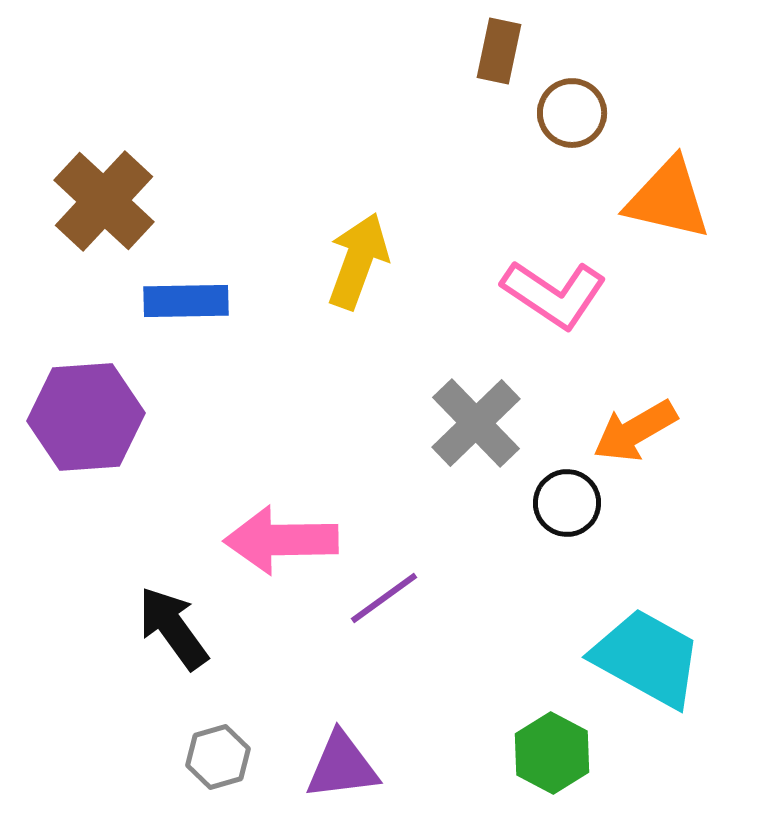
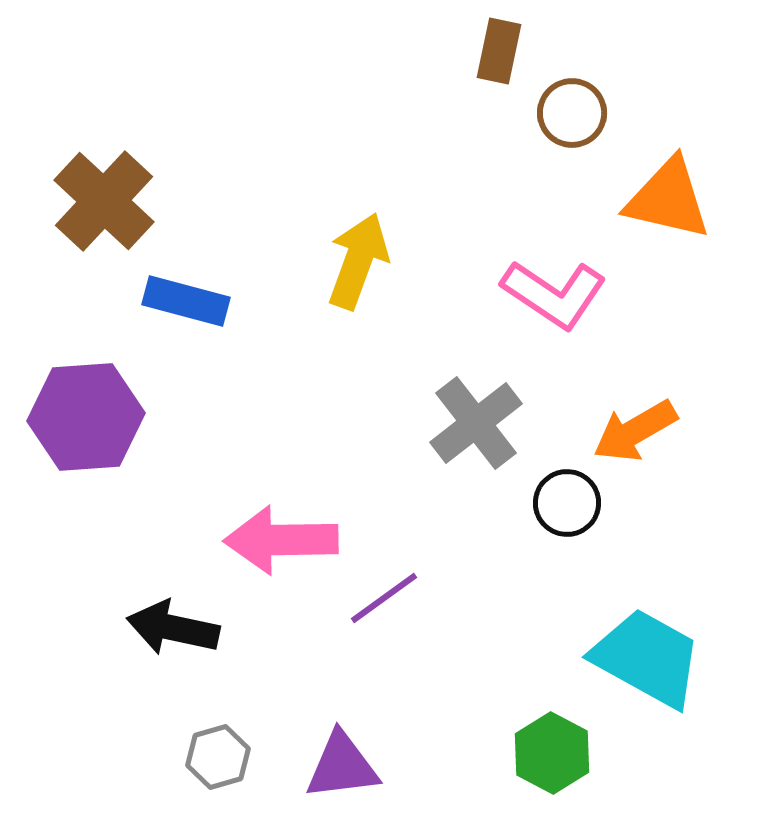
blue rectangle: rotated 16 degrees clockwise
gray cross: rotated 6 degrees clockwise
black arrow: rotated 42 degrees counterclockwise
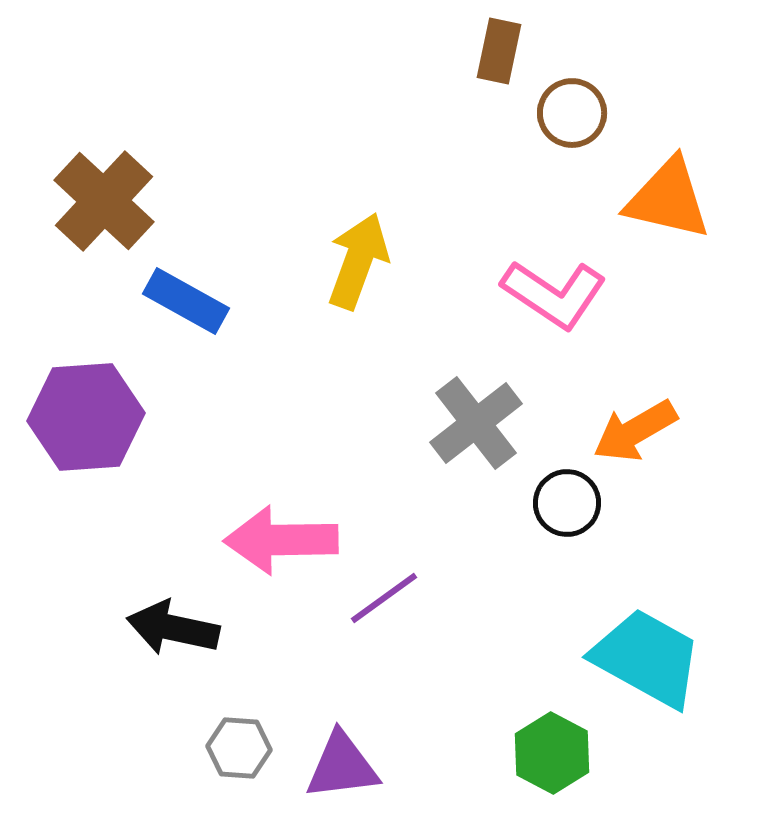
blue rectangle: rotated 14 degrees clockwise
gray hexagon: moved 21 px right, 9 px up; rotated 20 degrees clockwise
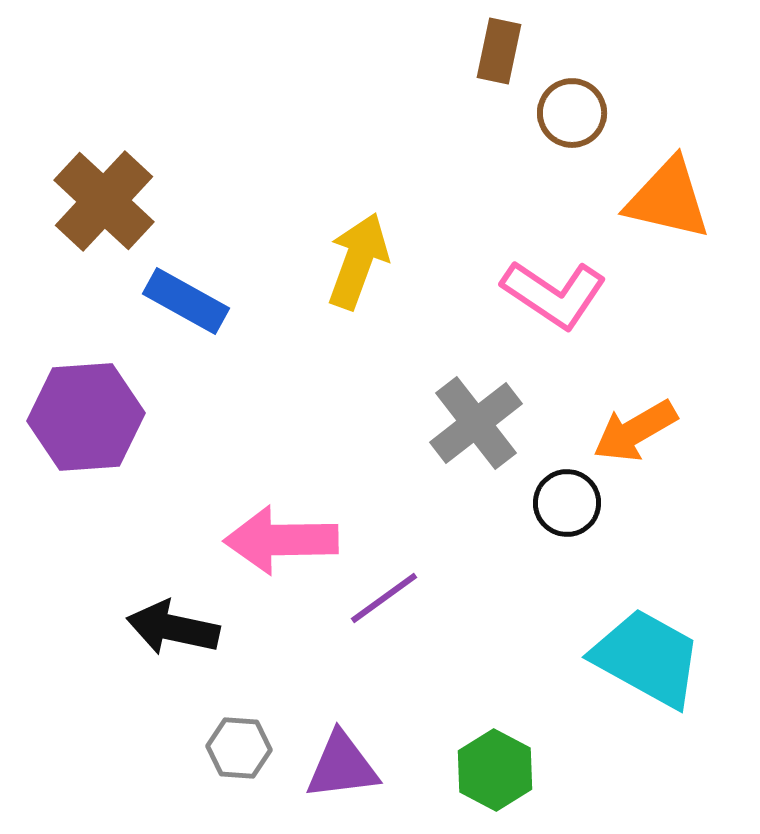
green hexagon: moved 57 px left, 17 px down
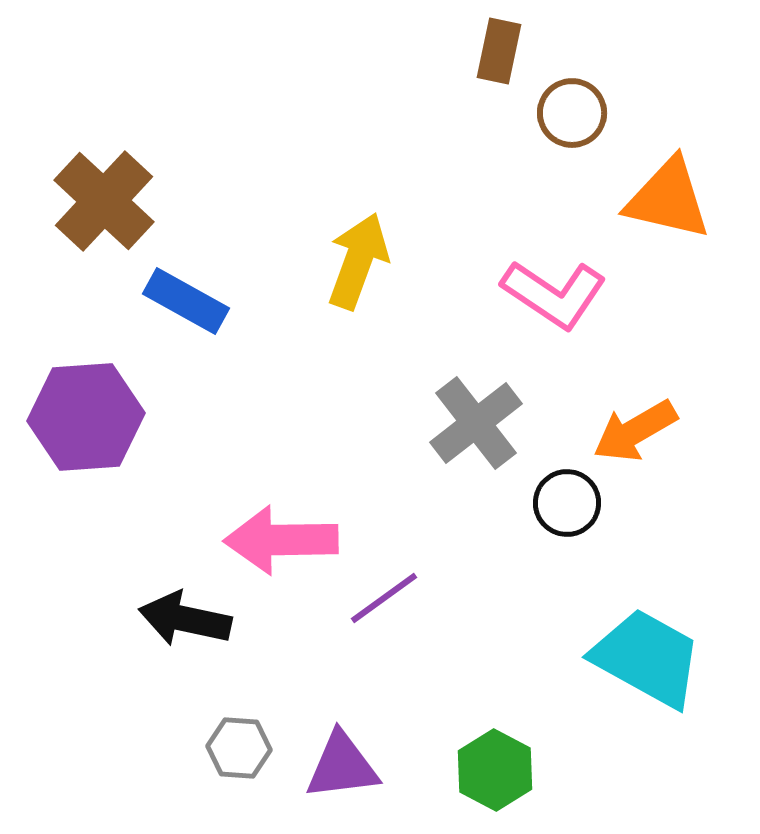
black arrow: moved 12 px right, 9 px up
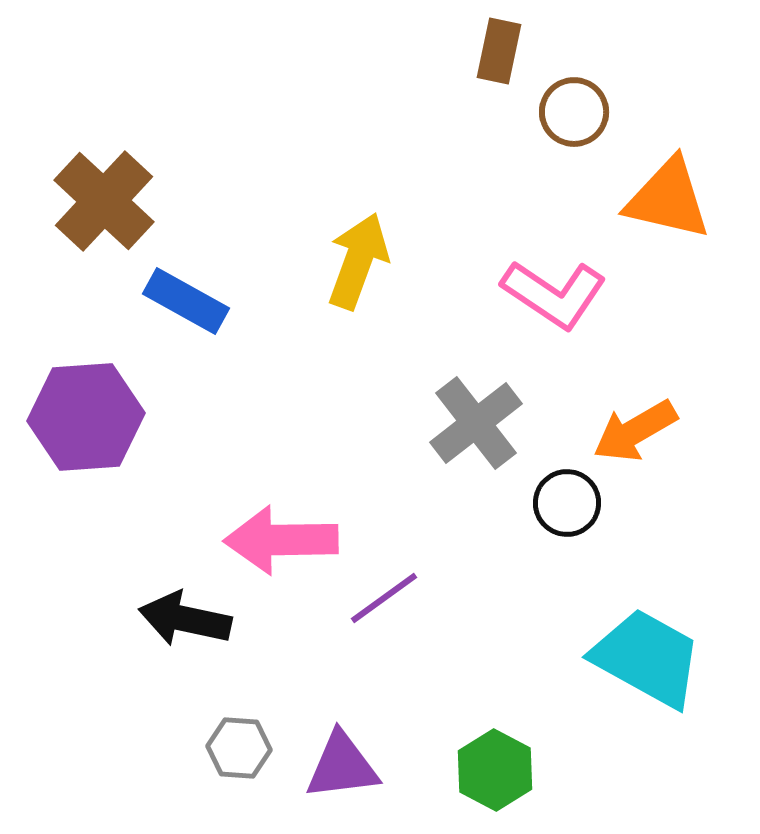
brown circle: moved 2 px right, 1 px up
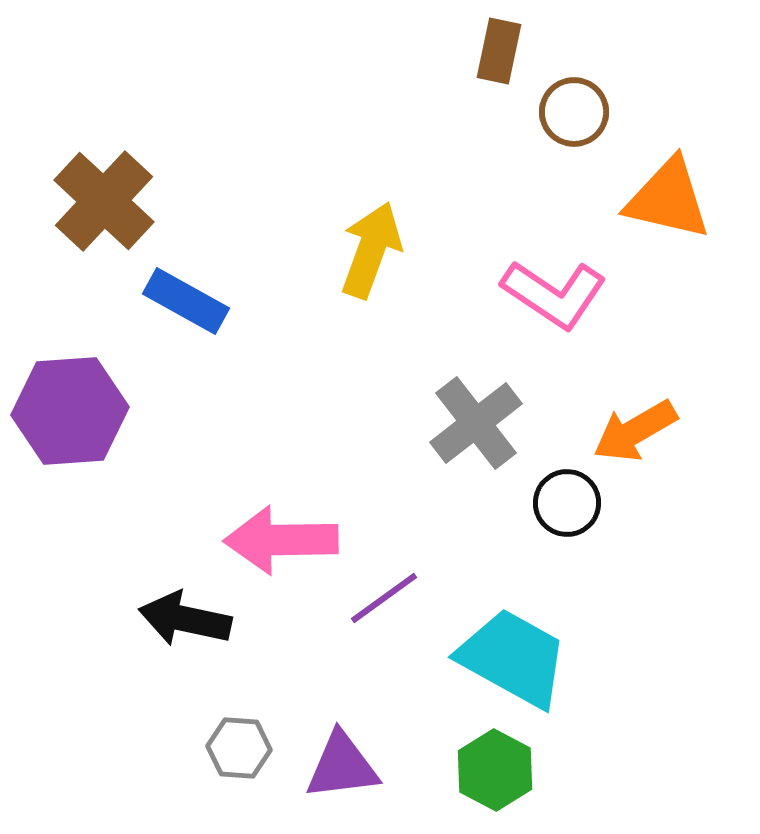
yellow arrow: moved 13 px right, 11 px up
purple hexagon: moved 16 px left, 6 px up
cyan trapezoid: moved 134 px left
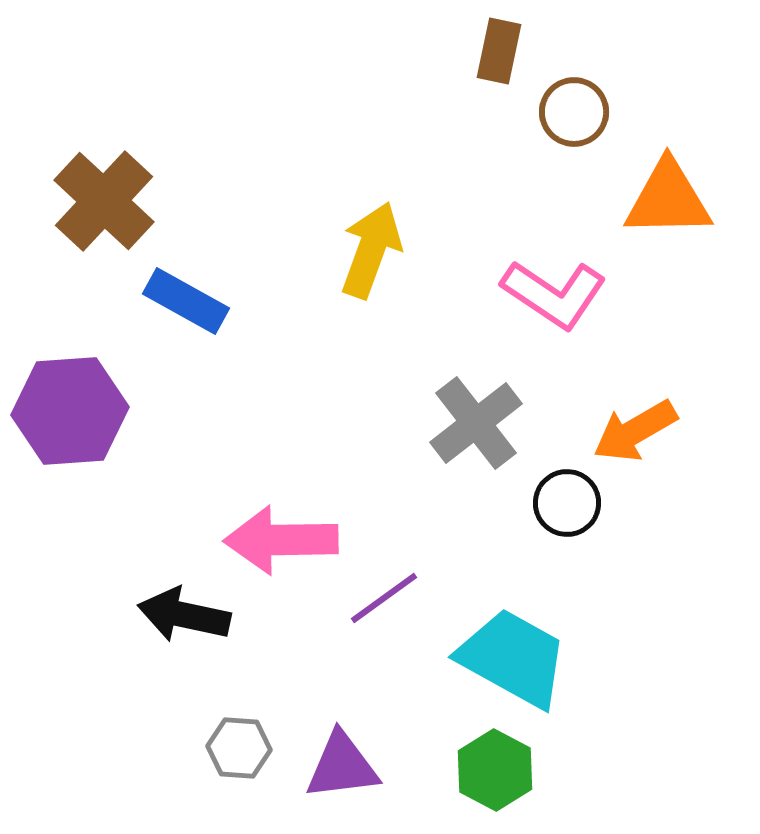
orange triangle: rotated 14 degrees counterclockwise
black arrow: moved 1 px left, 4 px up
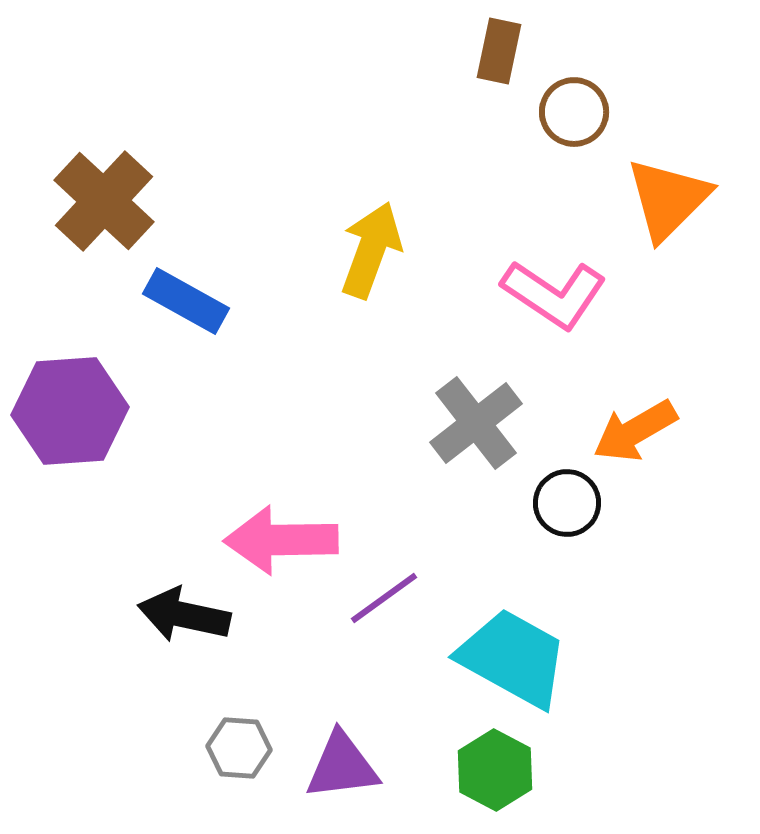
orange triangle: rotated 44 degrees counterclockwise
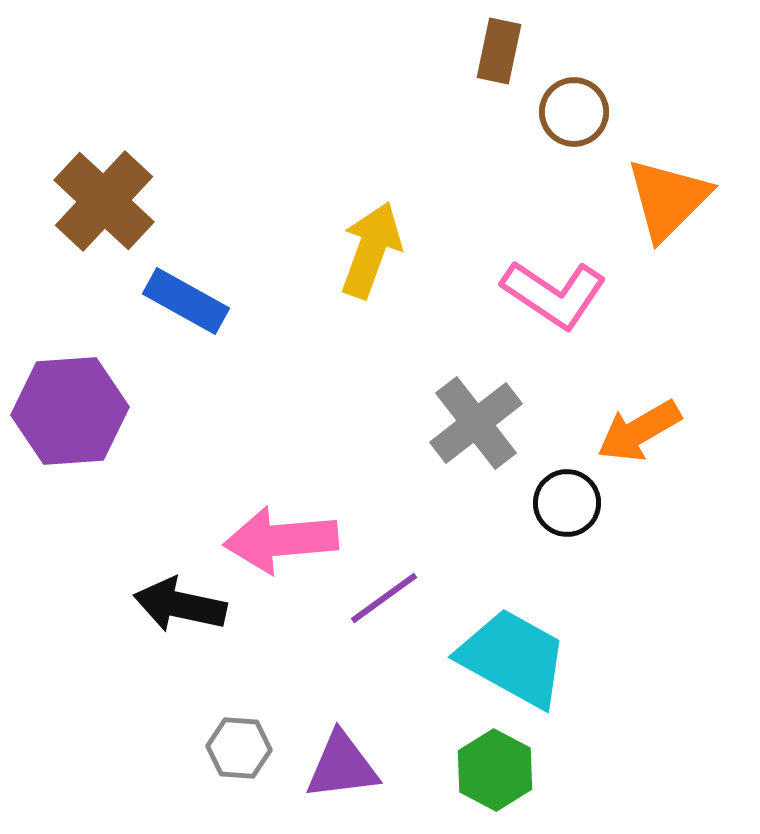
orange arrow: moved 4 px right
pink arrow: rotated 4 degrees counterclockwise
black arrow: moved 4 px left, 10 px up
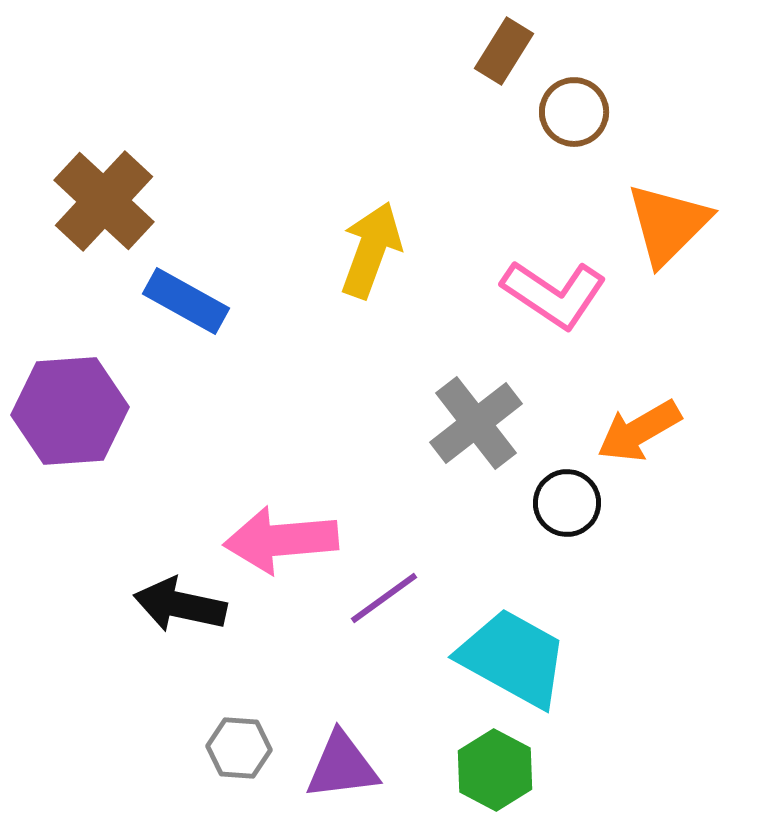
brown rectangle: moved 5 px right; rotated 20 degrees clockwise
orange triangle: moved 25 px down
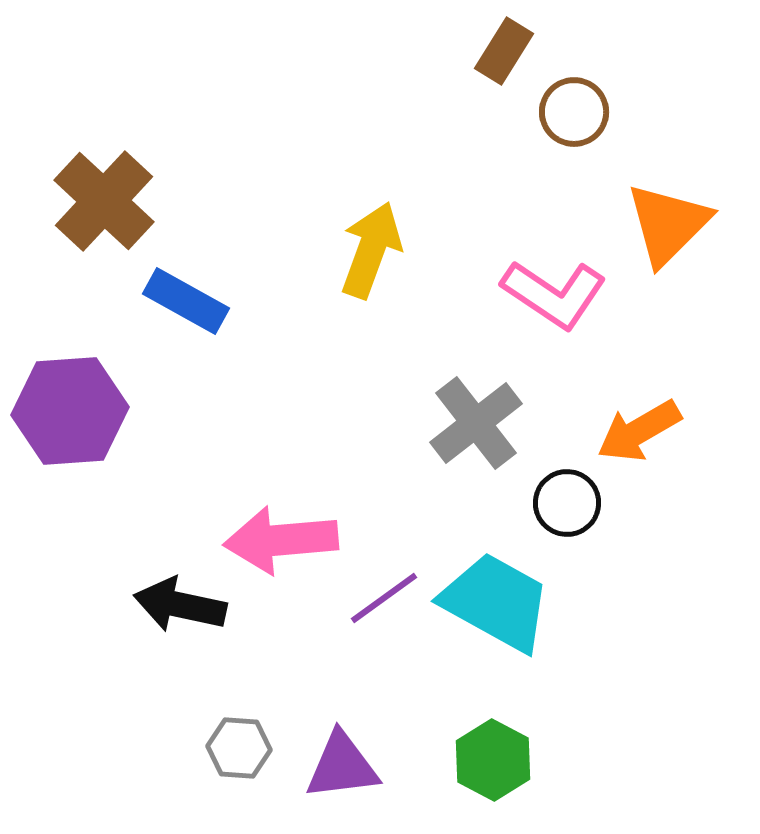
cyan trapezoid: moved 17 px left, 56 px up
green hexagon: moved 2 px left, 10 px up
